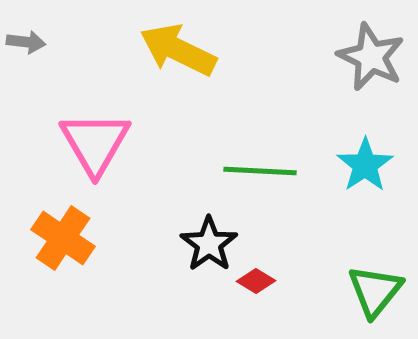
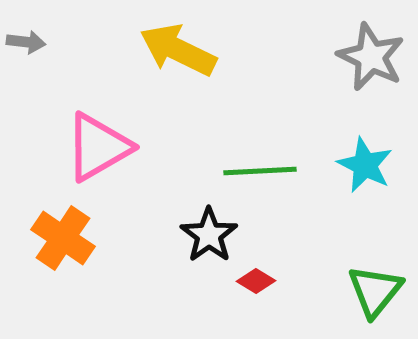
pink triangle: moved 3 px right, 4 px down; rotated 30 degrees clockwise
cyan star: rotated 12 degrees counterclockwise
green line: rotated 6 degrees counterclockwise
black star: moved 9 px up
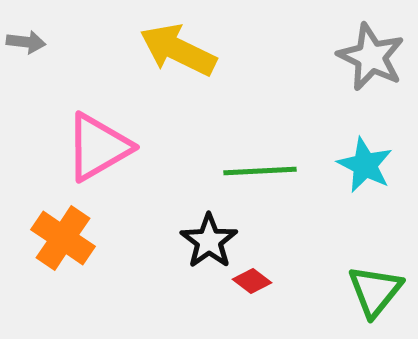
black star: moved 6 px down
red diamond: moved 4 px left; rotated 6 degrees clockwise
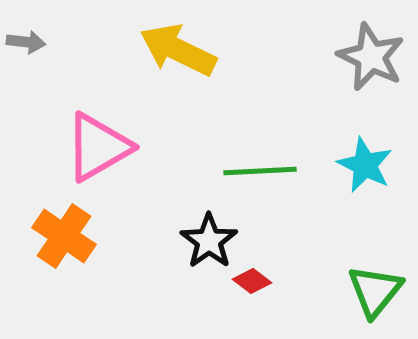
orange cross: moved 1 px right, 2 px up
